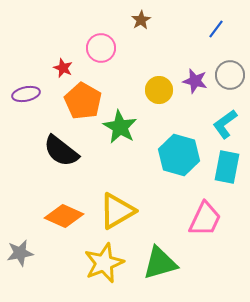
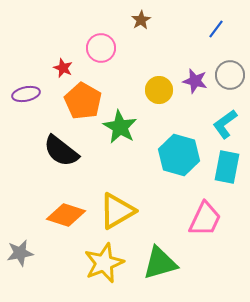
orange diamond: moved 2 px right, 1 px up; rotated 6 degrees counterclockwise
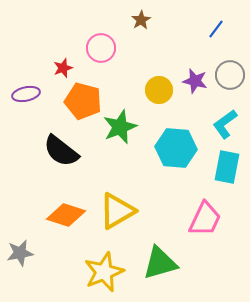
red star: rotated 30 degrees clockwise
orange pentagon: rotated 15 degrees counterclockwise
green star: rotated 20 degrees clockwise
cyan hexagon: moved 3 px left, 7 px up; rotated 12 degrees counterclockwise
yellow star: moved 9 px down
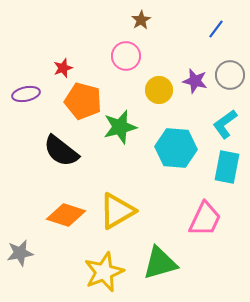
pink circle: moved 25 px right, 8 px down
green star: rotated 8 degrees clockwise
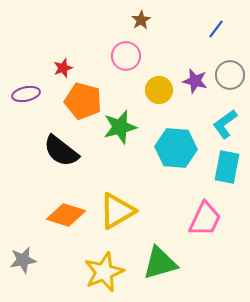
gray star: moved 3 px right, 7 px down
